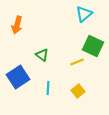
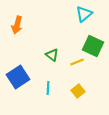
green triangle: moved 10 px right
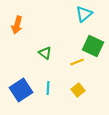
green triangle: moved 7 px left, 2 px up
blue square: moved 3 px right, 13 px down
yellow square: moved 1 px up
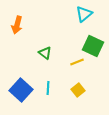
blue square: rotated 15 degrees counterclockwise
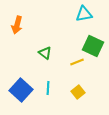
cyan triangle: rotated 30 degrees clockwise
yellow square: moved 2 px down
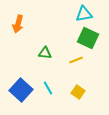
orange arrow: moved 1 px right, 1 px up
green square: moved 5 px left, 8 px up
green triangle: rotated 32 degrees counterclockwise
yellow line: moved 1 px left, 2 px up
cyan line: rotated 32 degrees counterclockwise
yellow square: rotated 16 degrees counterclockwise
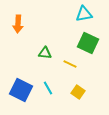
orange arrow: rotated 12 degrees counterclockwise
green square: moved 5 px down
yellow line: moved 6 px left, 4 px down; rotated 48 degrees clockwise
blue square: rotated 15 degrees counterclockwise
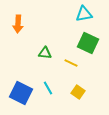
yellow line: moved 1 px right, 1 px up
blue square: moved 3 px down
